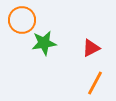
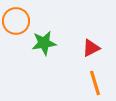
orange circle: moved 6 px left, 1 px down
orange line: rotated 45 degrees counterclockwise
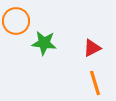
green star: rotated 15 degrees clockwise
red triangle: moved 1 px right
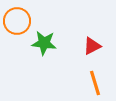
orange circle: moved 1 px right
red triangle: moved 2 px up
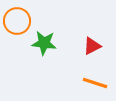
orange line: rotated 55 degrees counterclockwise
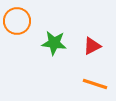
green star: moved 10 px right
orange line: moved 1 px down
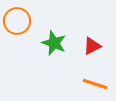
green star: rotated 15 degrees clockwise
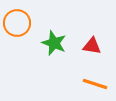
orange circle: moved 2 px down
red triangle: rotated 36 degrees clockwise
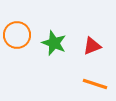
orange circle: moved 12 px down
red triangle: rotated 30 degrees counterclockwise
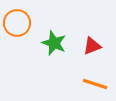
orange circle: moved 12 px up
